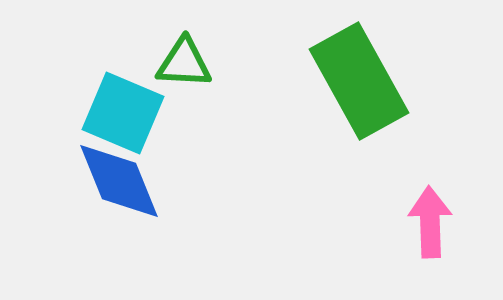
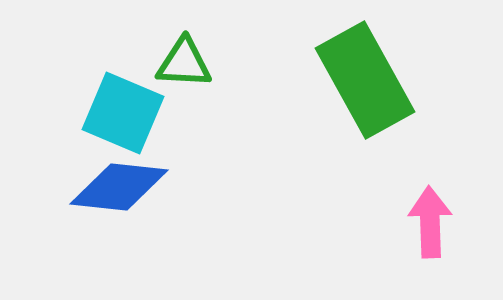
green rectangle: moved 6 px right, 1 px up
blue diamond: moved 6 px down; rotated 62 degrees counterclockwise
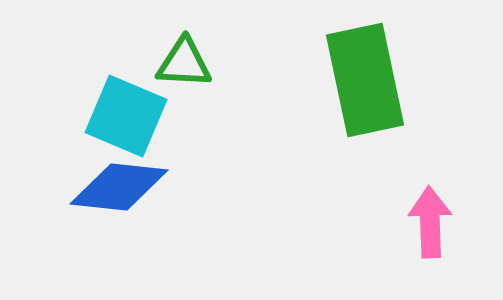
green rectangle: rotated 17 degrees clockwise
cyan square: moved 3 px right, 3 px down
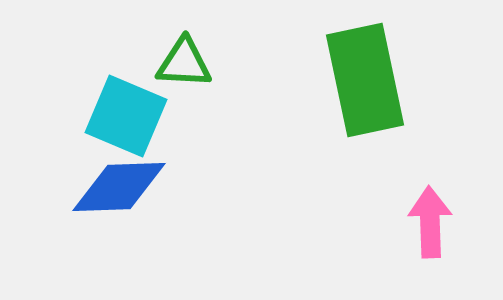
blue diamond: rotated 8 degrees counterclockwise
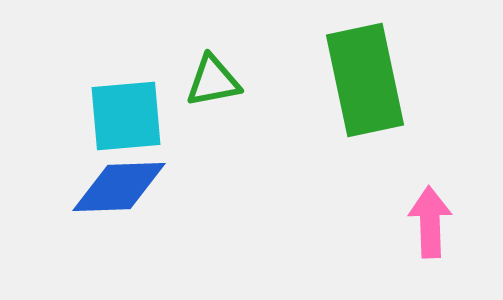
green triangle: moved 29 px right, 18 px down; rotated 14 degrees counterclockwise
cyan square: rotated 28 degrees counterclockwise
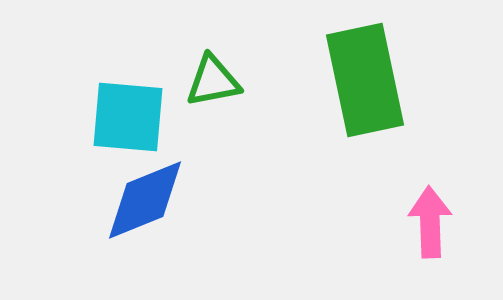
cyan square: moved 2 px right, 1 px down; rotated 10 degrees clockwise
blue diamond: moved 26 px right, 13 px down; rotated 20 degrees counterclockwise
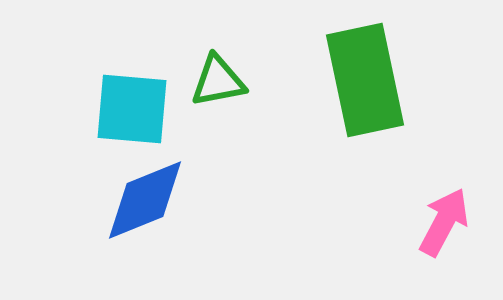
green triangle: moved 5 px right
cyan square: moved 4 px right, 8 px up
pink arrow: moved 14 px right; rotated 30 degrees clockwise
